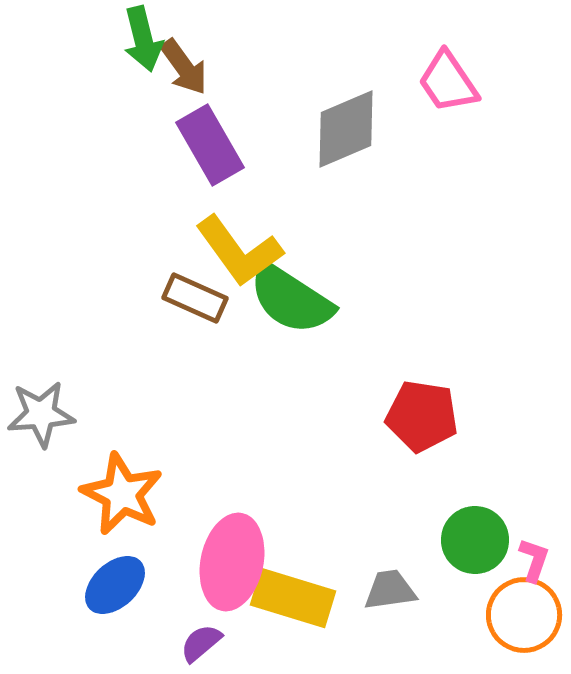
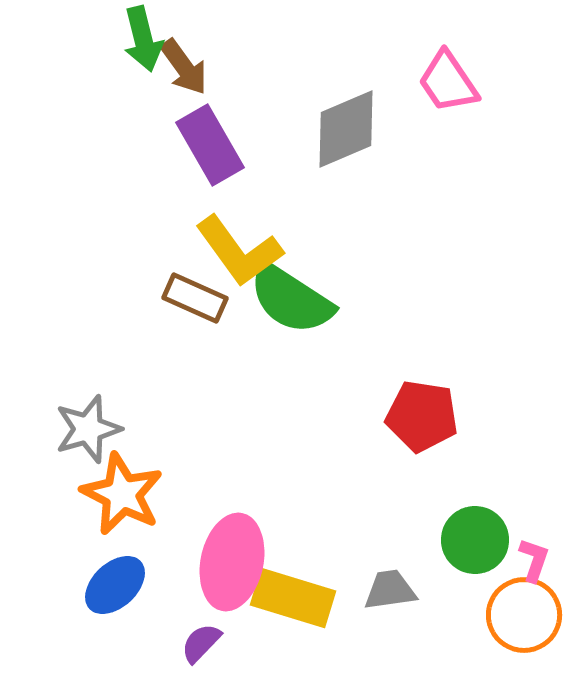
gray star: moved 47 px right, 15 px down; rotated 12 degrees counterclockwise
purple semicircle: rotated 6 degrees counterclockwise
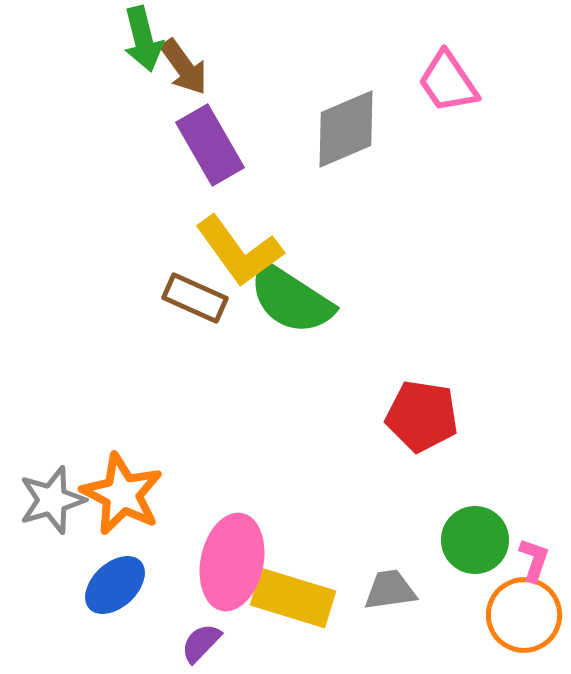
gray star: moved 36 px left, 71 px down
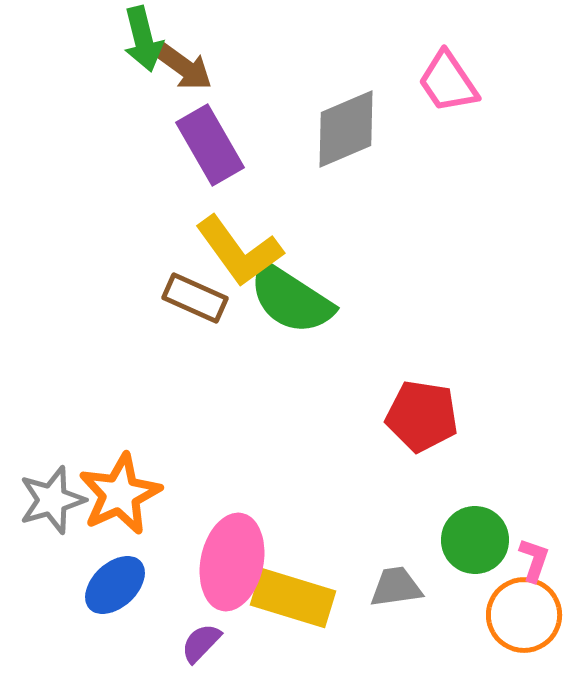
brown arrow: rotated 18 degrees counterclockwise
orange star: moved 2 px left; rotated 20 degrees clockwise
gray trapezoid: moved 6 px right, 3 px up
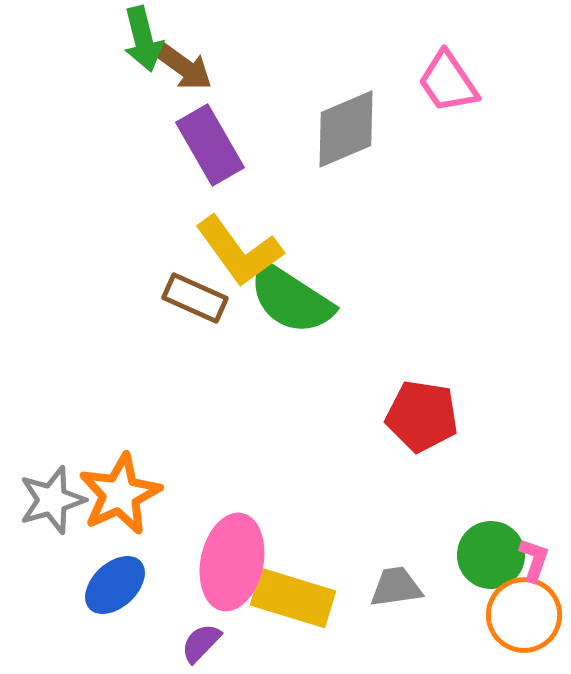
green circle: moved 16 px right, 15 px down
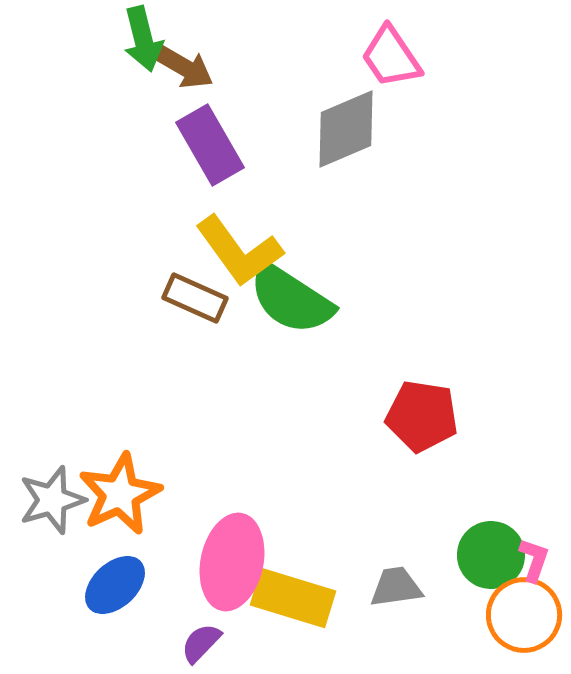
brown arrow: rotated 6 degrees counterclockwise
pink trapezoid: moved 57 px left, 25 px up
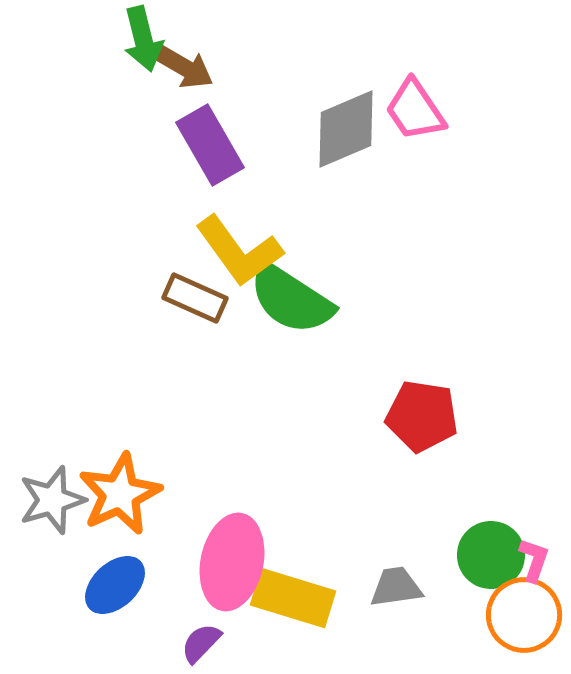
pink trapezoid: moved 24 px right, 53 px down
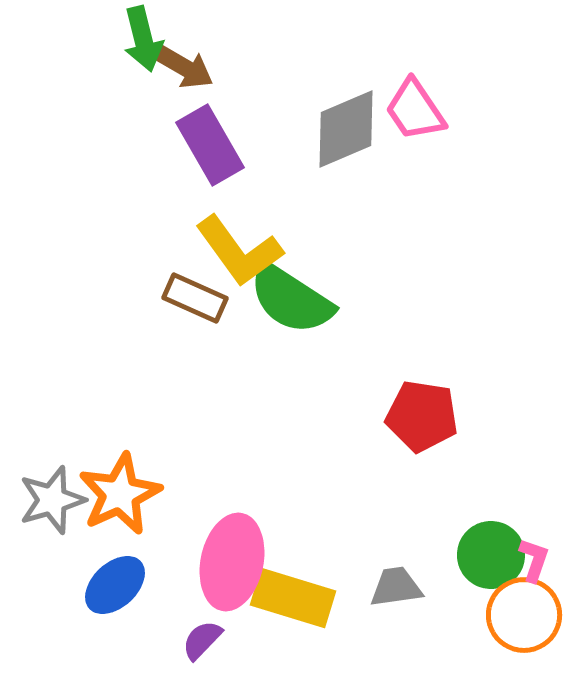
purple semicircle: moved 1 px right, 3 px up
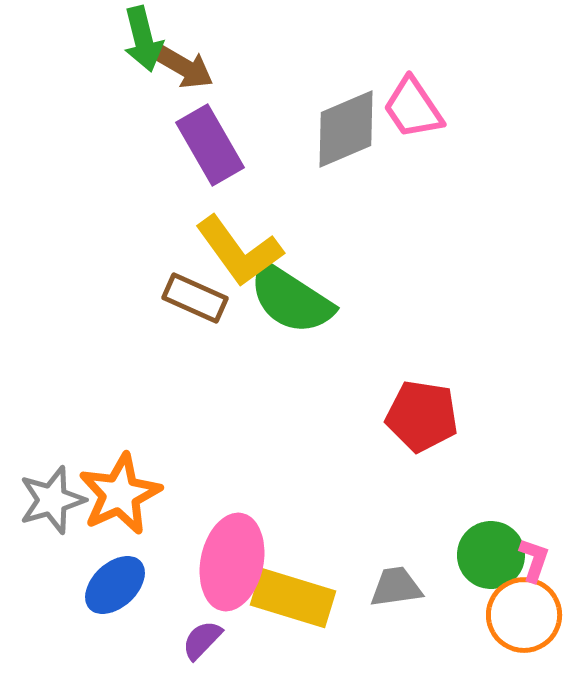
pink trapezoid: moved 2 px left, 2 px up
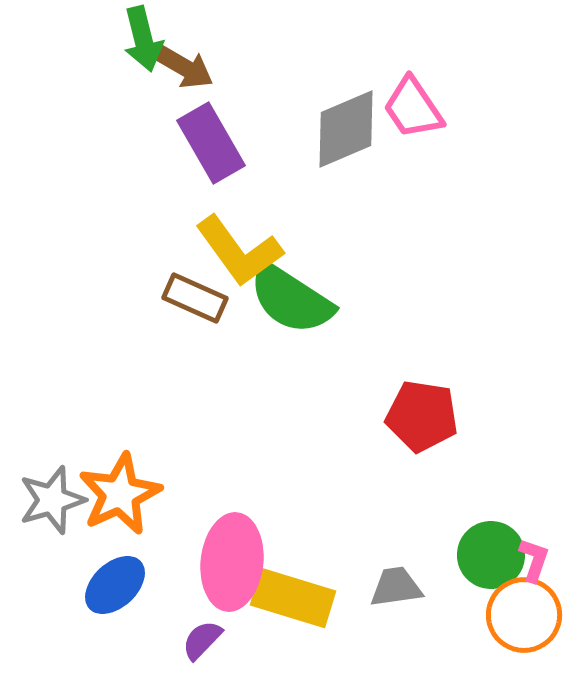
purple rectangle: moved 1 px right, 2 px up
pink ellipse: rotated 6 degrees counterclockwise
